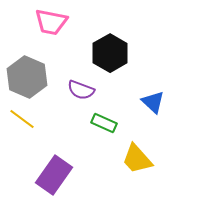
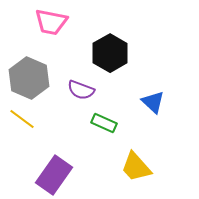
gray hexagon: moved 2 px right, 1 px down
yellow trapezoid: moved 1 px left, 8 px down
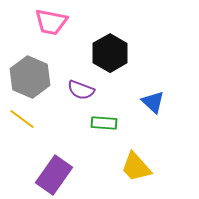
gray hexagon: moved 1 px right, 1 px up
green rectangle: rotated 20 degrees counterclockwise
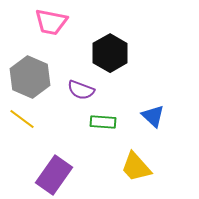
blue triangle: moved 14 px down
green rectangle: moved 1 px left, 1 px up
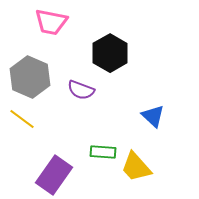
green rectangle: moved 30 px down
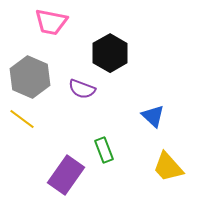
purple semicircle: moved 1 px right, 1 px up
green rectangle: moved 1 px right, 2 px up; rotated 65 degrees clockwise
yellow trapezoid: moved 32 px right
purple rectangle: moved 12 px right
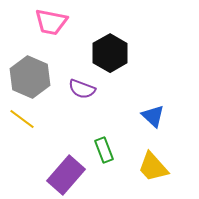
yellow trapezoid: moved 15 px left
purple rectangle: rotated 6 degrees clockwise
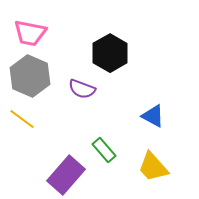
pink trapezoid: moved 21 px left, 11 px down
gray hexagon: moved 1 px up
blue triangle: rotated 15 degrees counterclockwise
green rectangle: rotated 20 degrees counterclockwise
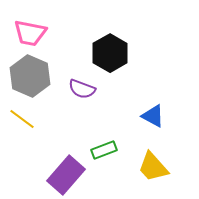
green rectangle: rotated 70 degrees counterclockwise
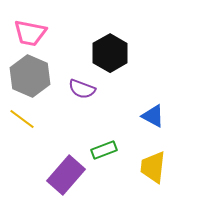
yellow trapezoid: rotated 48 degrees clockwise
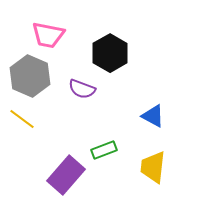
pink trapezoid: moved 18 px right, 2 px down
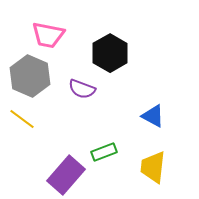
green rectangle: moved 2 px down
